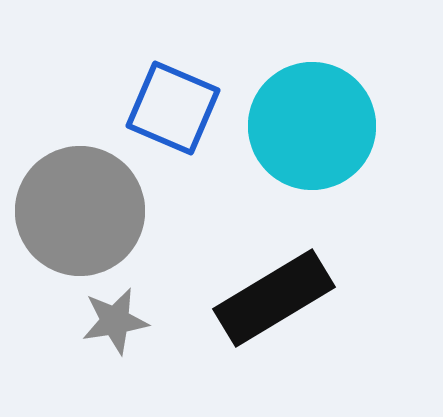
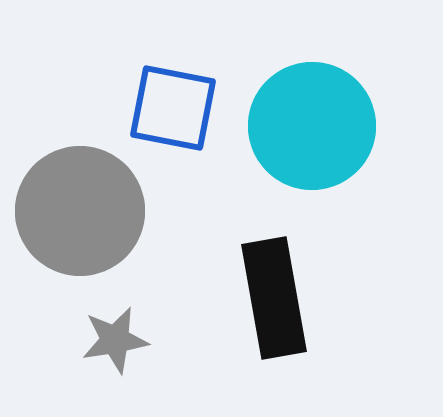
blue square: rotated 12 degrees counterclockwise
black rectangle: rotated 69 degrees counterclockwise
gray star: moved 19 px down
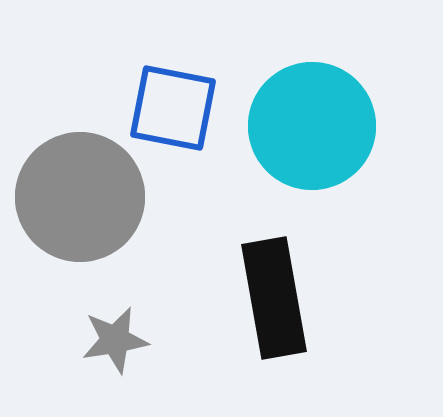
gray circle: moved 14 px up
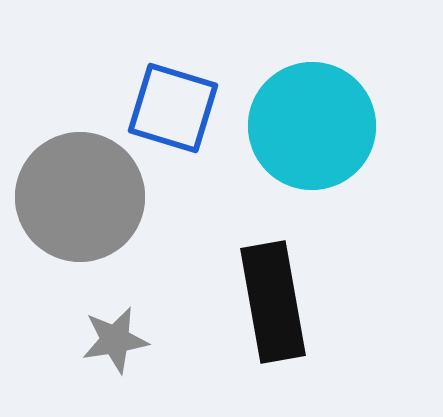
blue square: rotated 6 degrees clockwise
black rectangle: moved 1 px left, 4 px down
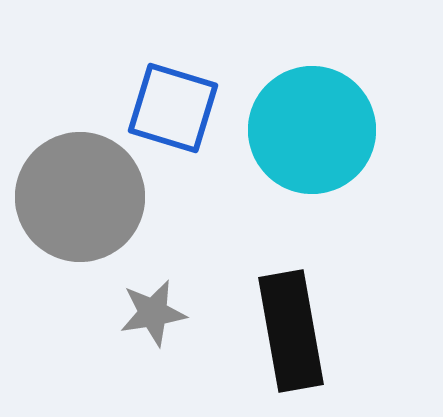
cyan circle: moved 4 px down
black rectangle: moved 18 px right, 29 px down
gray star: moved 38 px right, 27 px up
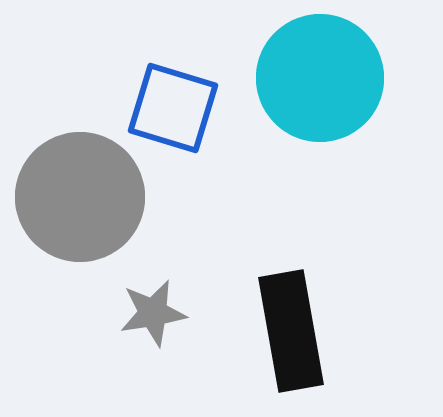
cyan circle: moved 8 px right, 52 px up
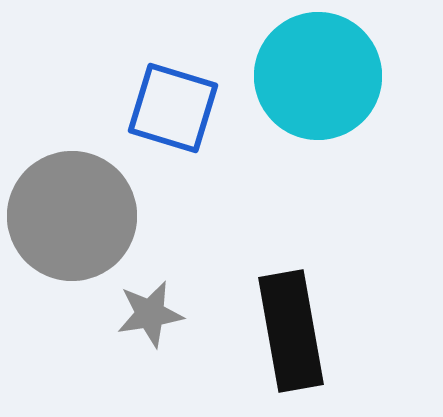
cyan circle: moved 2 px left, 2 px up
gray circle: moved 8 px left, 19 px down
gray star: moved 3 px left, 1 px down
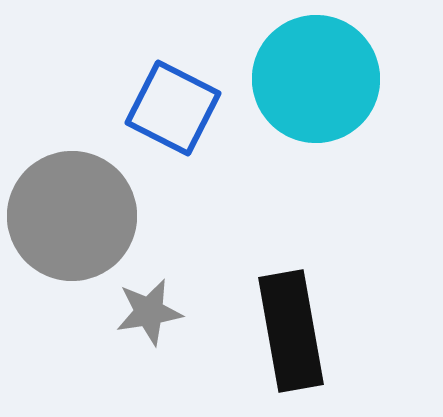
cyan circle: moved 2 px left, 3 px down
blue square: rotated 10 degrees clockwise
gray star: moved 1 px left, 2 px up
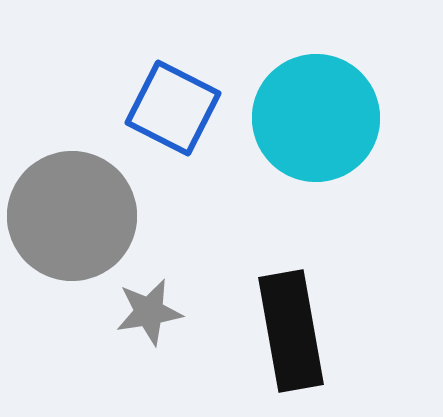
cyan circle: moved 39 px down
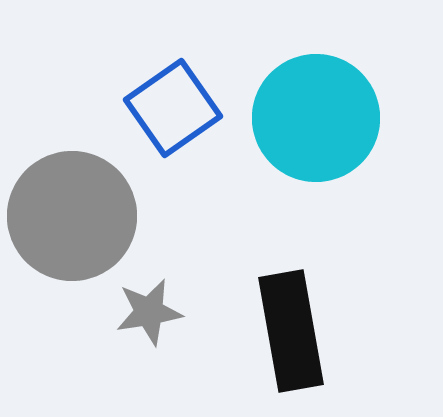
blue square: rotated 28 degrees clockwise
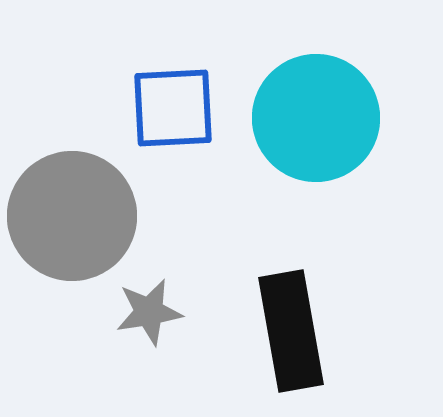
blue square: rotated 32 degrees clockwise
